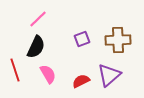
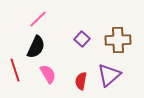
purple square: rotated 28 degrees counterclockwise
red semicircle: rotated 54 degrees counterclockwise
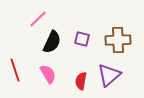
purple square: rotated 28 degrees counterclockwise
black semicircle: moved 16 px right, 5 px up
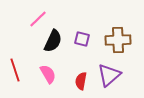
black semicircle: moved 1 px right, 1 px up
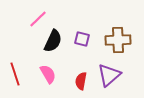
red line: moved 4 px down
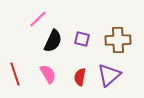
red semicircle: moved 1 px left, 4 px up
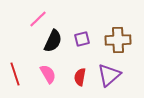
purple square: rotated 28 degrees counterclockwise
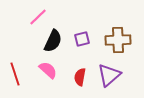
pink line: moved 2 px up
pink semicircle: moved 4 px up; rotated 18 degrees counterclockwise
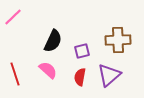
pink line: moved 25 px left
purple square: moved 12 px down
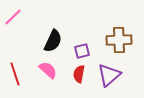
brown cross: moved 1 px right
red semicircle: moved 1 px left, 3 px up
